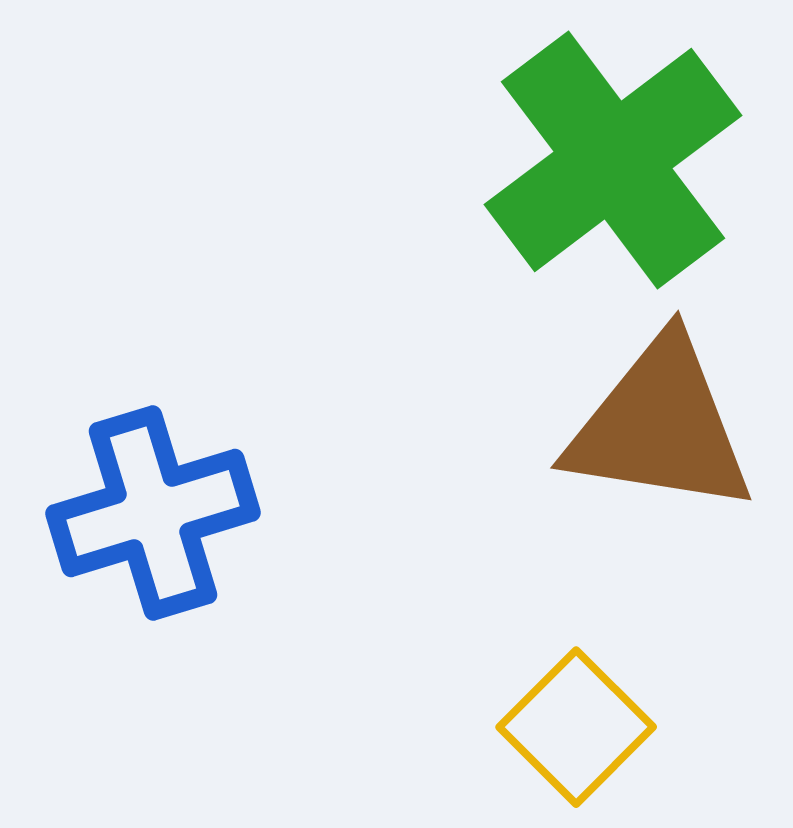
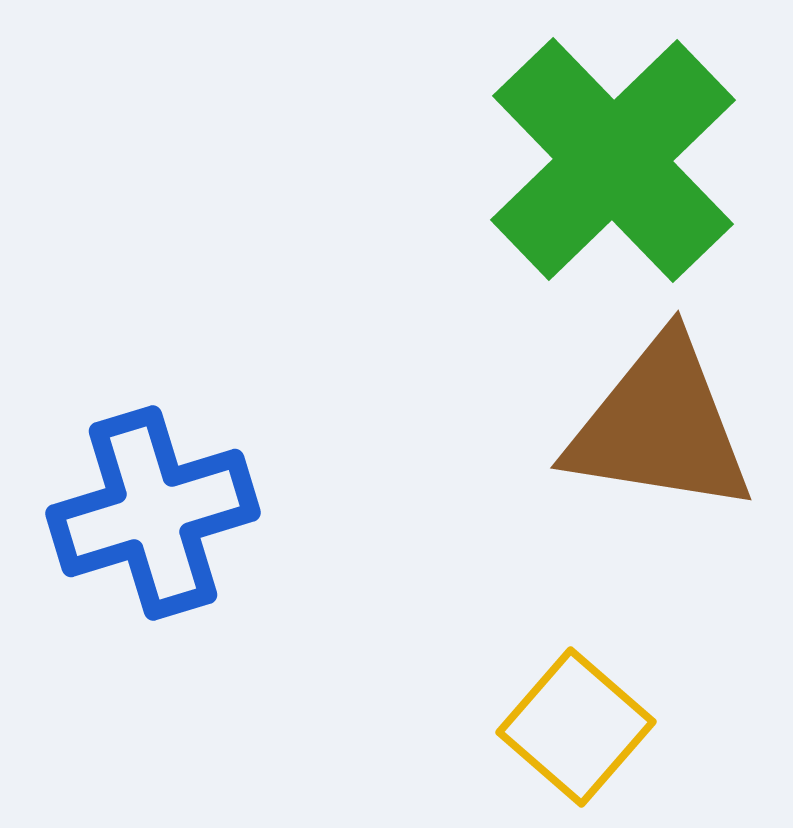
green cross: rotated 7 degrees counterclockwise
yellow square: rotated 4 degrees counterclockwise
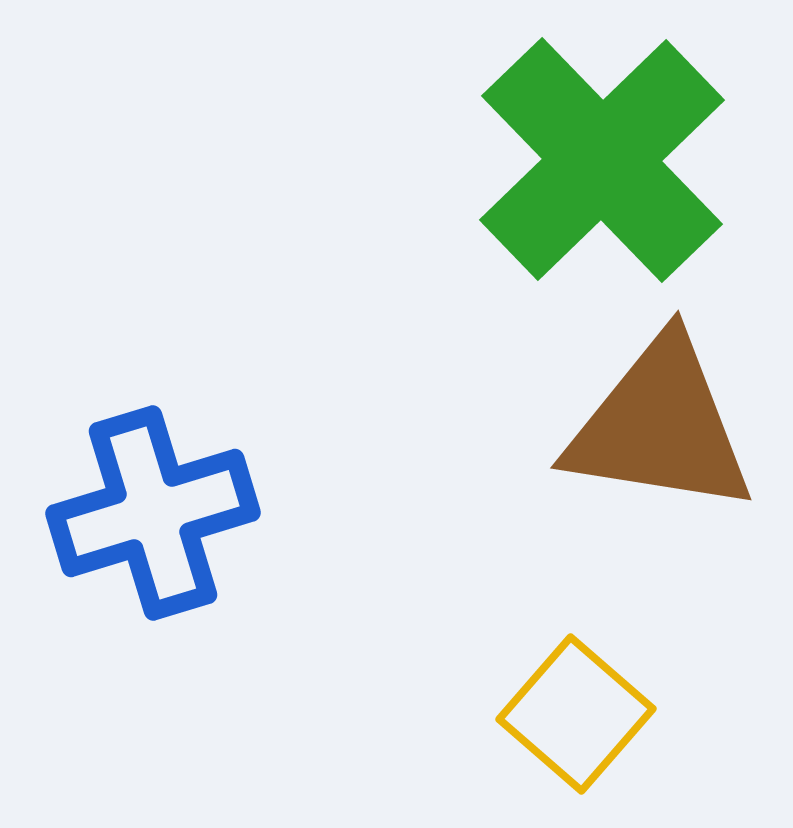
green cross: moved 11 px left
yellow square: moved 13 px up
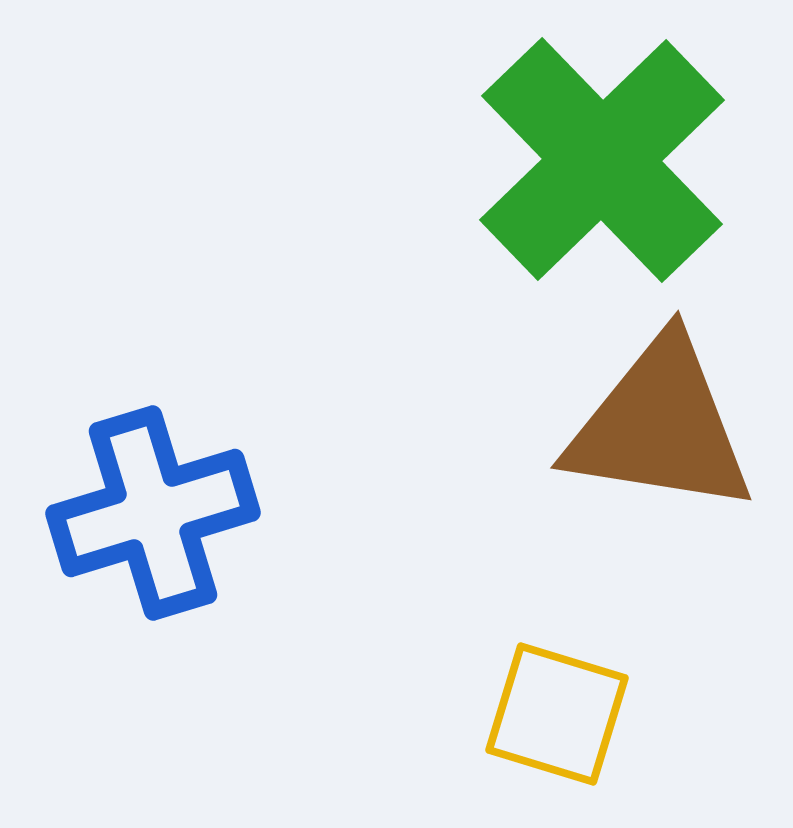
yellow square: moved 19 px left; rotated 24 degrees counterclockwise
